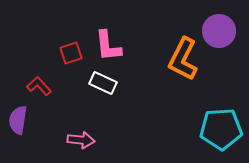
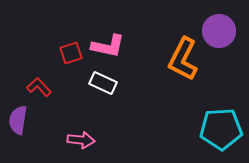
pink L-shape: rotated 72 degrees counterclockwise
red L-shape: moved 1 px down
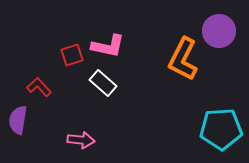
red square: moved 1 px right, 2 px down
white rectangle: rotated 16 degrees clockwise
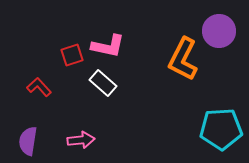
purple semicircle: moved 10 px right, 21 px down
pink arrow: rotated 12 degrees counterclockwise
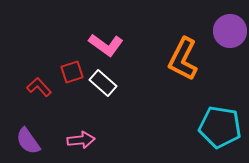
purple circle: moved 11 px right
pink L-shape: moved 2 px left, 1 px up; rotated 24 degrees clockwise
red square: moved 17 px down
cyan pentagon: moved 1 px left, 2 px up; rotated 12 degrees clockwise
purple semicircle: rotated 44 degrees counterclockwise
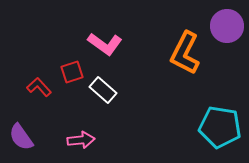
purple circle: moved 3 px left, 5 px up
pink L-shape: moved 1 px left, 1 px up
orange L-shape: moved 2 px right, 6 px up
white rectangle: moved 7 px down
purple semicircle: moved 7 px left, 4 px up
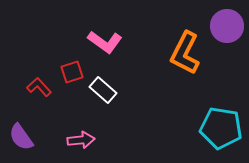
pink L-shape: moved 2 px up
cyan pentagon: moved 1 px right, 1 px down
